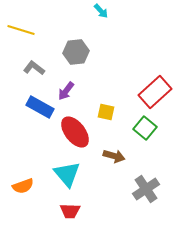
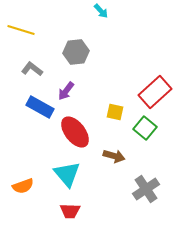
gray L-shape: moved 2 px left, 1 px down
yellow square: moved 9 px right
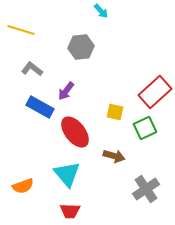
gray hexagon: moved 5 px right, 5 px up
green square: rotated 25 degrees clockwise
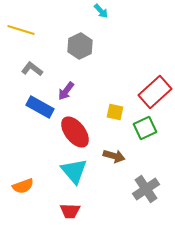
gray hexagon: moved 1 px left, 1 px up; rotated 20 degrees counterclockwise
cyan triangle: moved 7 px right, 3 px up
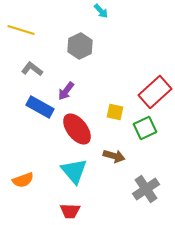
red ellipse: moved 2 px right, 3 px up
orange semicircle: moved 6 px up
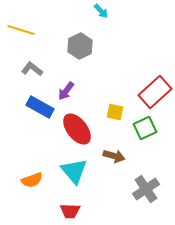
orange semicircle: moved 9 px right
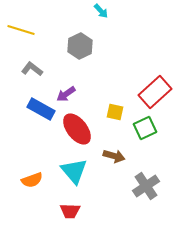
purple arrow: moved 3 px down; rotated 18 degrees clockwise
blue rectangle: moved 1 px right, 2 px down
gray cross: moved 3 px up
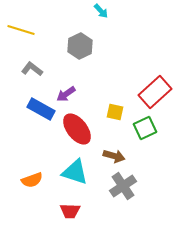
cyan triangle: moved 1 px right, 1 px down; rotated 32 degrees counterclockwise
gray cross: moved 23 px left
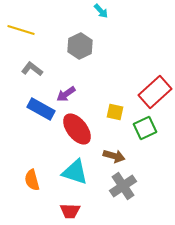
orange semicircle: rotated 95 degrees clockwise
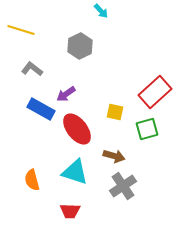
green square: moved 2 px right, 1 px down; rotated 10 degrees clockwise
